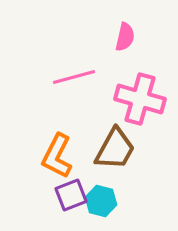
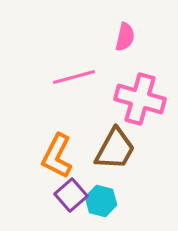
purple square: rotated 20 degrees counterclockwise
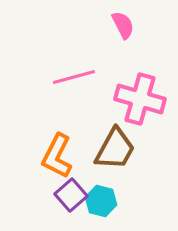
pink semicircle: moved 2 px left, 12 px up; rotated 40 degrees counterclockwise
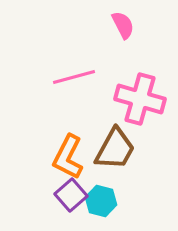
orange L-shape: moved 11 px right, 1 px down
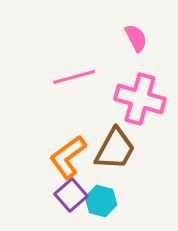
pink semicircle: moved 13 px right, 13 px down
orange L-shape: rotated 27 degrees clockwise
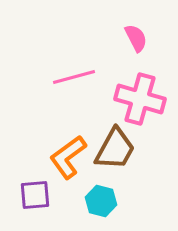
purple square: moved 36 px left; rotated 36 degrees clockwise
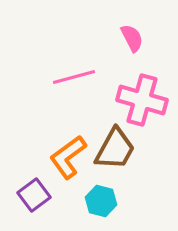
pink semicircle: moved 4 px left
pink cross: moved 2 px right, 1 px down
purple square: moved 1 px left; rotated 32 degrees counterclockwise
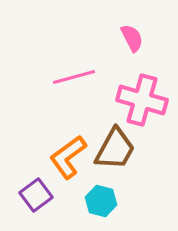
purple square: moved 2 px right
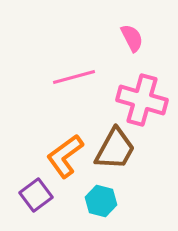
orange L-shape: moved 3 px left, 1 px up
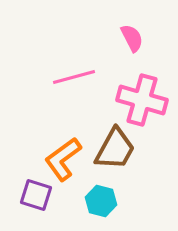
orange L-shape: moved 2 px left, 3 px down
purple square: rotated 36 degrees counterclockwise
